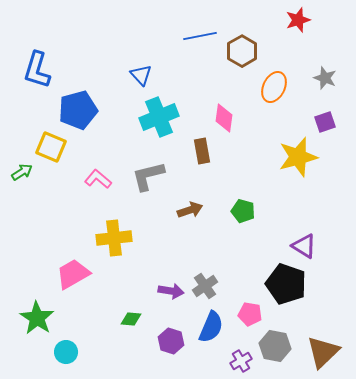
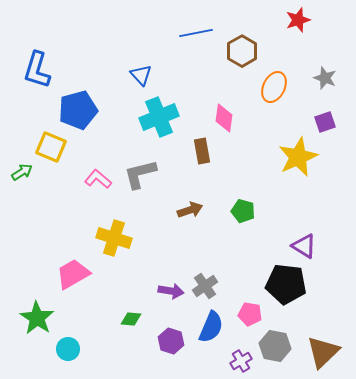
blue line: moved 4 px left, 3 px up
yellow star: rotated 9 degrees counterclockwise
gray L-shape: moved 8 px left, 2 px up
yellow cross: rotated 24 degrees clockwise
black pentagon: rotated 12 degrees counterclockwise
cyan circle: moved 2 px right, 3 px up
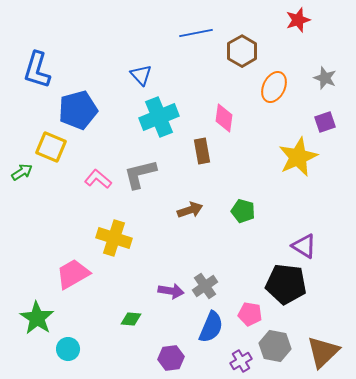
purple hexagon: moved 17 px down; rotated 25 degrees counterclockwise
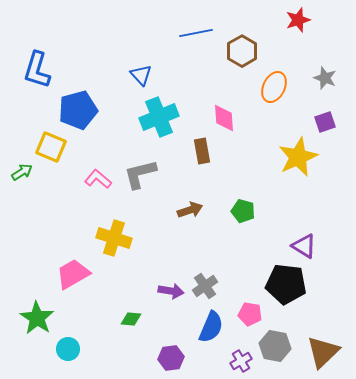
pink diamond: rotated 12 degrees counterclockwise
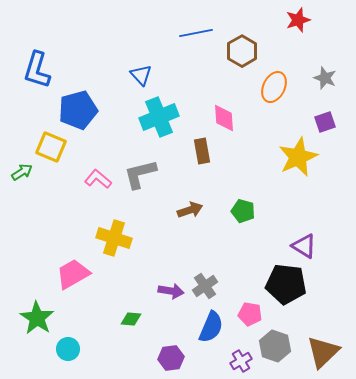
gray hexagon: rotated 8 degrees clockwise
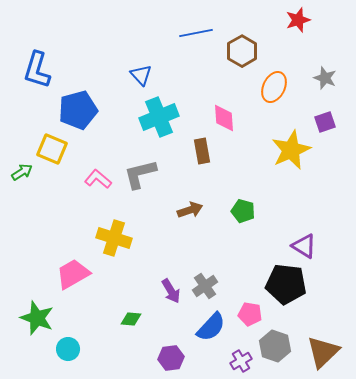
yellow square: moved 1 px right, 2 px down
yellow star: moved 7 px left, 7 px up
purple arrow: rotated 50 degrees clockwise
green star: rotated 12 degrees counterclockwise
blue semicircle: rotated 20 degrees clockwise
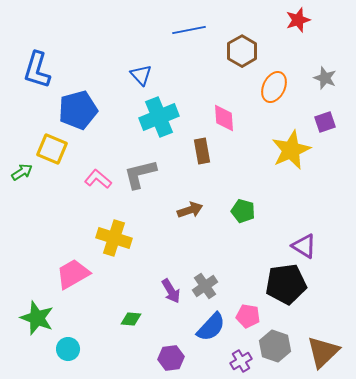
blue line: moved 7 px left, 3 px up
black pentagon: rotated 15 degrees counterclockwise
pink pentagon: moved 2 px left, 2 px down
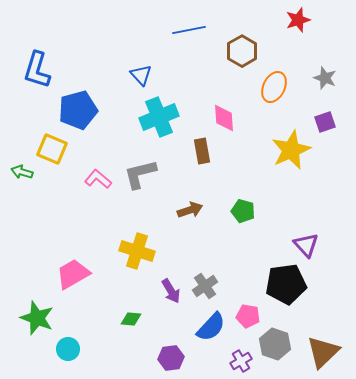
green arrow: rotated 130 degrees counterclockwise
yellow cross: moved 23 px right, 13 px down
purple triangle: moved 2 px right, 1 px up; rotated 16 degrees clockwise
gray hexagon: moved 2 px up
